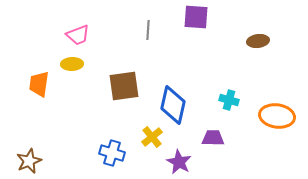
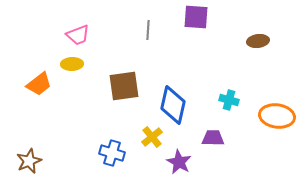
orange trapezoid: rotated 136 degrees counterclockwise
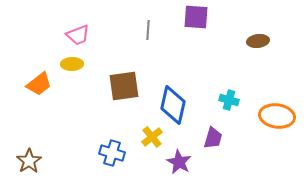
purple trapezoid: rotated 105 degrees clockwise
brown star: rotated 10 degrees counterclockwise
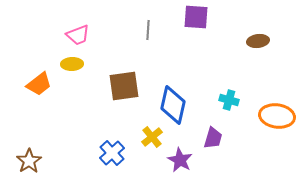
blue cross: rotated 30 degrees clockwise
purple star: moved 1 px right, 2 px up
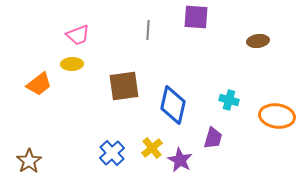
yellow cross: moved 11 px down
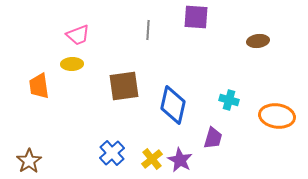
orange trapezoid: moved 2 px down; rotated 120 degrees clockwise
yellow cross: moved 11 px down
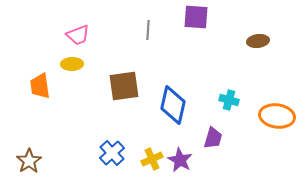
orange trapezoid: moved 1 px right
yellow cross: rotated 15 degrees clockwise
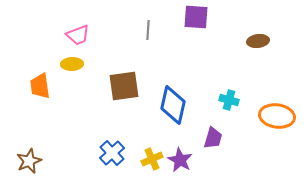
brown star: rotated 10 degrees clockwise
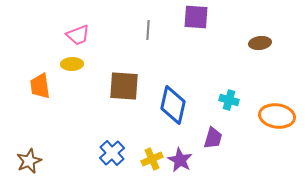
brown ellipse: moved 2 px right, 2 px down
brown square: rotated 12 degrees clockwise
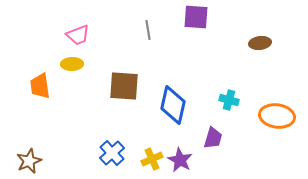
gray line: rotated 12 degrees counterclockwise
